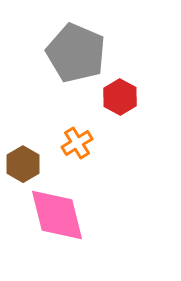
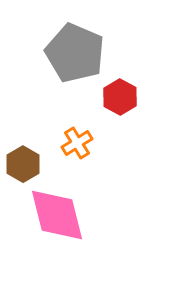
gray pentagon: moved 1 px left
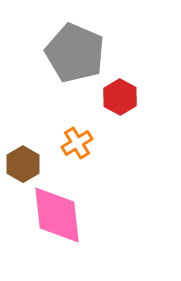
pink diamond: rotated 8 degrees clockwise
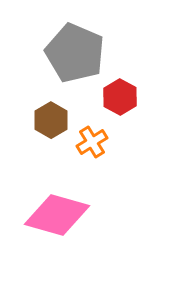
orange cross: moved 15 px right, 1 px up
brown hexagon: moved 28 px right, 44 px up
pink diamond: rotated 68 degrees counterclockwise
